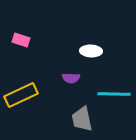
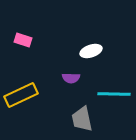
pink rectangle: moved 2 px right
white ellipse: rotated 20 degrees counterclockwise
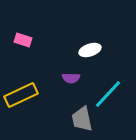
white ellipse: moved 1 px left, 1 px up
cyan line: moved 6 px left; rotated 48 degrees counterclockwise
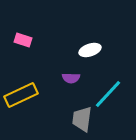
gray trapezoid: rotated 20 degrees clockwise
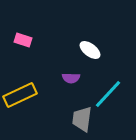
white ellipse: rotated 55 degrees clockwise
yellow rectangle: moved 1 px left
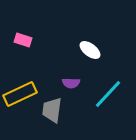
purple semicircle: moved 5 px down
yellow rectangle: moved 1 px up
gray trapezoid: moved 30 px left, 9 px up
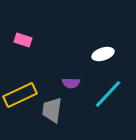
white ellipse: moved 13 px right, 4 px down; rotated 55 degrees counterclockwise
yellow rectangle: moved 1 px down
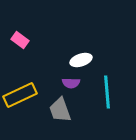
pink rectangle: moved 3 px left; rotated 18 degrees clockwise
white ellipse: moved 22 px left, 6 px down
cyan line: moved 1 px left, 2 px up; rotated 48 degrees counterclockwise
gray trapezoid: moved 8 px right; rotated 28 degrees counterclockwise
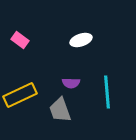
white ellipse: moved 20 px up
